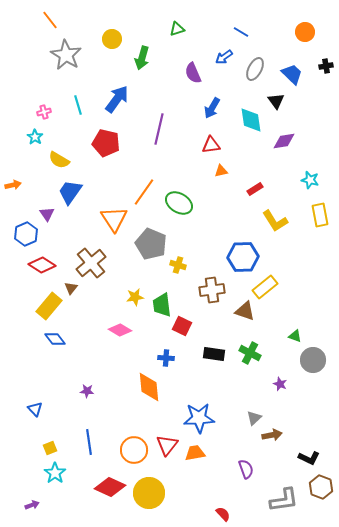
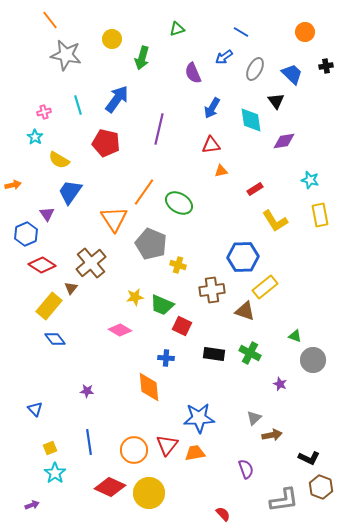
gray star at (66, 55): rotated 20 degrees counterclockwise
green trapezoid at (162, 305): rotated 60 degrees counterclockwise
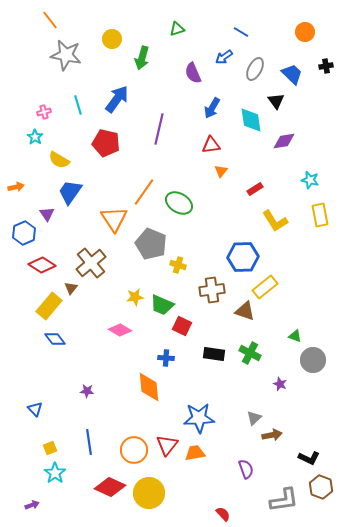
orange triangle at (221, 171): rotated 40 degrees counterclockwise
orange arrow at (13, 185): moved 3 px right, 2 px down
blue hexagon at (26, 234): moved 2 px left, 1 px up
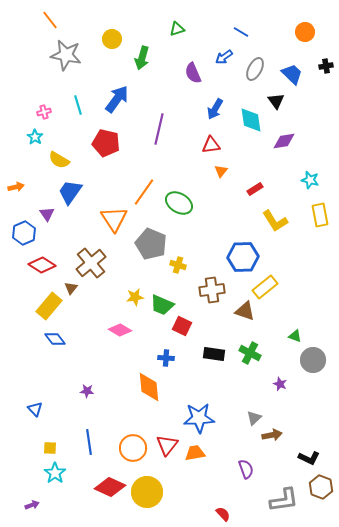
blue arrow at (212, 108): moved 3 px right, 1 px down
yellow square at (50, 448): rotated 24 degrees clockwise
orange circle at (134, 450): moved 1 px left, 2 px up
yellow circle at (149, 493): moved 2 px left, 1 px up
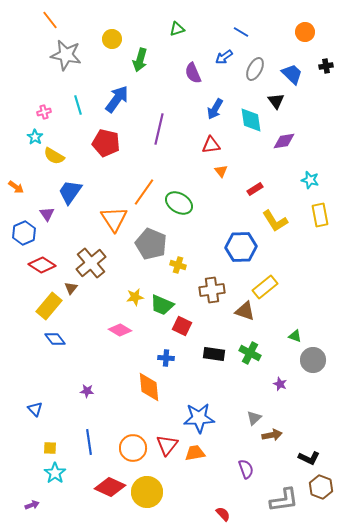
green arrow at (142, 58): moved 2 px left, 2 px down
yellow semicircle at (59, 160): moved 5 px left, 4 px up
orange triangle at (221, 171): rotated 16 degrees counterclockwise
orange arrow at (16, 187): rotated 49 degrees clockwise
blue hexagon at (243, 257): moved 2 px left, 10 px up
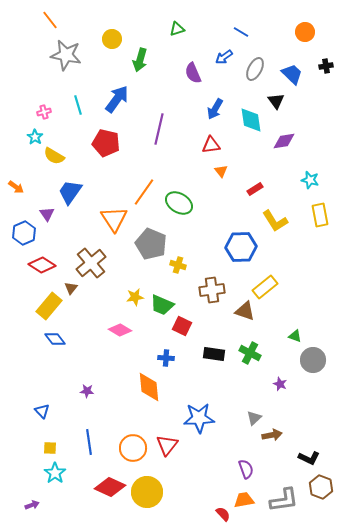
blue triangle at (35, 409): moved 7 px right, 2 px down
orange trapezoid at (195, 453): moved 49 px right, 47 px down
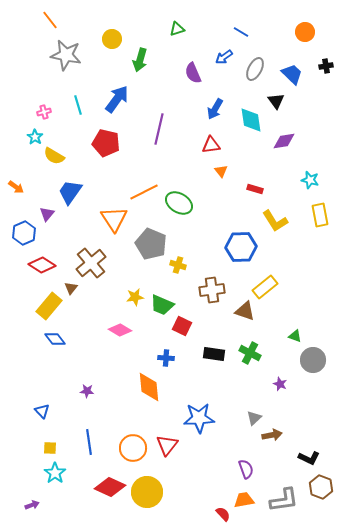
red rectangle at (255, 189): rotated 49 degrees clockwise
orange line at (144, 192): rotated 28 degrees clockwise
purple triangle at (47, 214): rotated 14 degrees clockwise
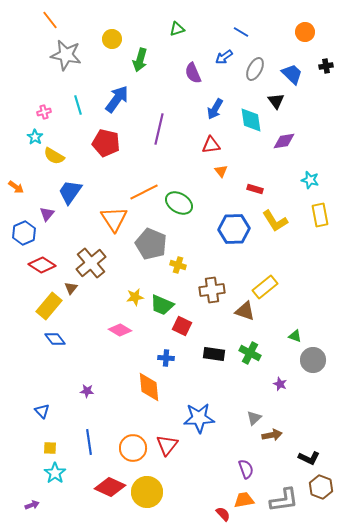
blue hexagon at (241, 247): moved 7 px left, 18 px up
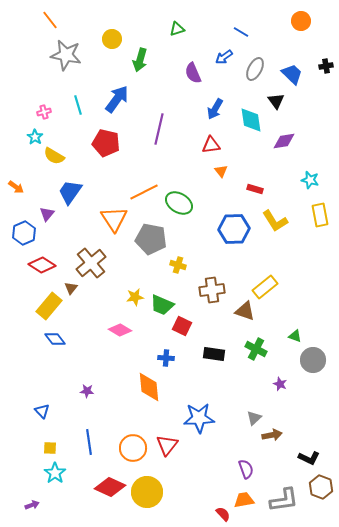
orange circle at (305, 32): moved 4 px left, 11 px up
gray pentagon at (151, 244): moved 5 px up; rotated 12 degrees counterclockwise
green cross at (250, 353): moved 6 px right, 4 px up
